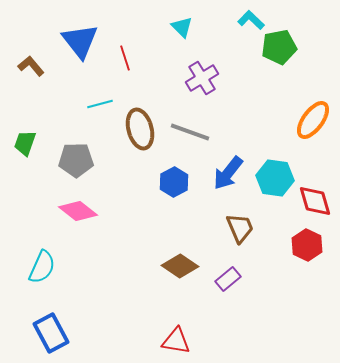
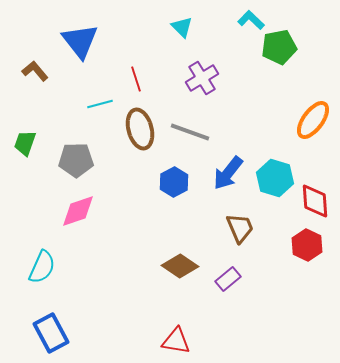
red line: moved 11 px right, 21 px down
brown L-shape: moved 4 px right, 5 px down
cyan hexagon: rotated 9 degrees clockwise
red diamond: rotated 12 degrees clockwise
pink diamond: rotated 57 degrees counterclockwise
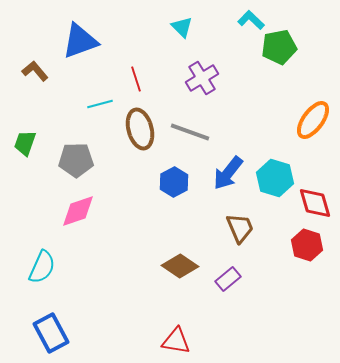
blue triangle: rotated 48 degrees clockwise
red diamond: moved 2 px down; rotated 12 degrees counterclockwise
red hexagon: rotated 8 degrees counterclockwise
